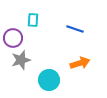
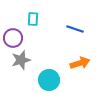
cyan rectangle: moved 1 px up
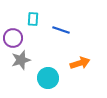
blue line: moved 14 px left, 1 px down
cyan circle: moved 1 px left, 2 px up
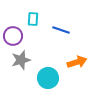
purple circle: moved 2 px up
orange arrow: moved 3 px left, 1 px up
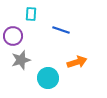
cyan rectangle: moved 2 px left, 5 px up
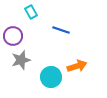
cyan rectangle: moved 2 px up; rotated 32 degrees counterclockwise
orange arrow: moved 4 px down
cyan circle: moved 3 px right, 1 px up
